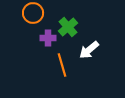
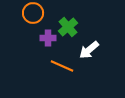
orange line: moved 1 px down; rotated 50 degrees counterclockwise
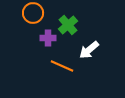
green cross: moved 2 px up
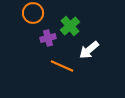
green cross: moved 2 px right, 1 px down
purple cross: rotated 14 degrees counterclockwise
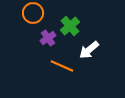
purple cross: rotated 21 degrees counterclockwise
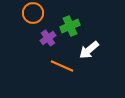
green cross: rotated 18 degrees clockwise
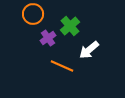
orange circle: moved 1 px down
green cross: rotated 18 degrees counterclockwise
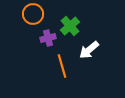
purple cross: rotated 21 degrees clockwise
orange line: rotated 50 degrees clockwise
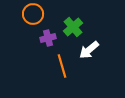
green cross: moved 3 px right, 1 px down
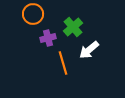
orange line: moved 1 px right, 3 px up
